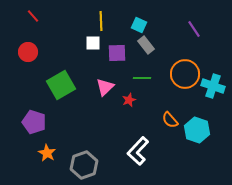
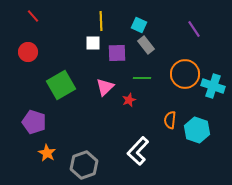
orange semicircle: rotated 48 degrees clockwise
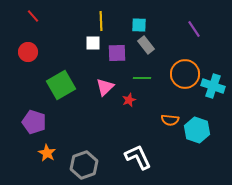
cyan square: rotated 21 degrees counterclockwise
orange semicircle: rotated 90 degrees counterclockwise
white L-shape: moved 6 px down; rotated 112 degrees clockwise
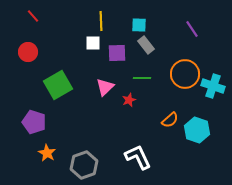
purple line: moved 2 px left
green square: moved 3 px left
orange semicircle: rotated 48 degrees counterclockwise
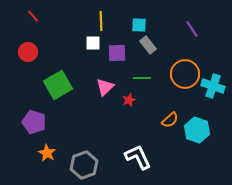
gray rectangle: moved 2 px right
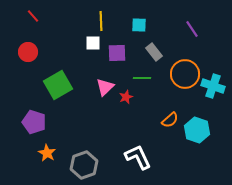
gray rectangle: moved 6 px right, 7 px down
red star: moved 3 px left, 3 px up
